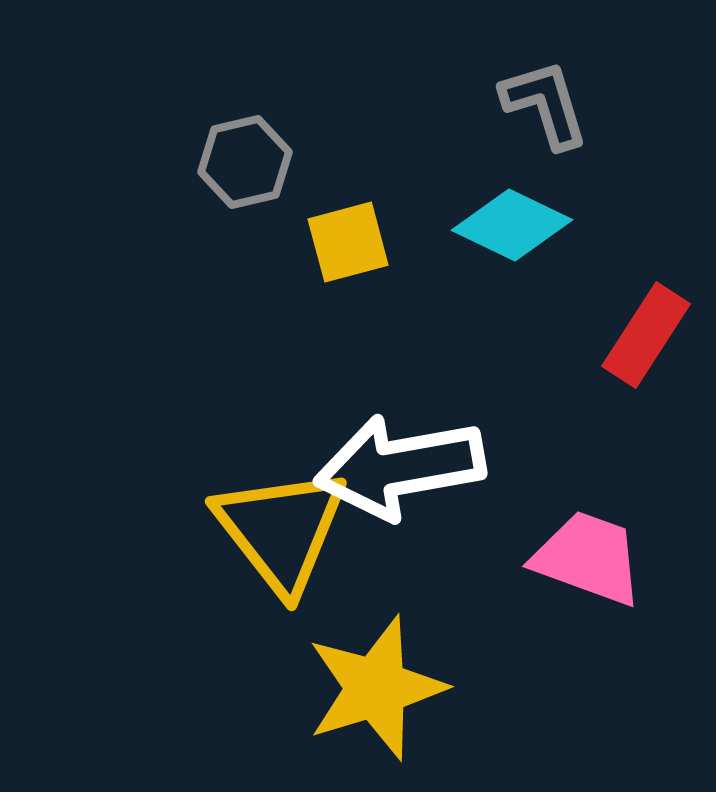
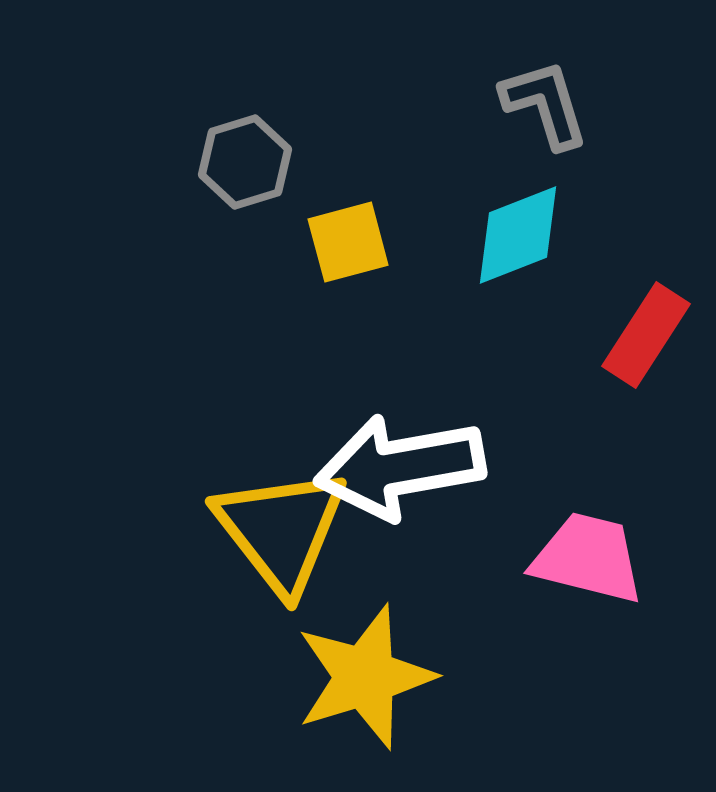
gray hexagon: rotated 4 degrees counterclockwise
cyan diamond: moved 6 px right, 10 px down; rotated 47 degrees counterclockwise
pink trapezoid: rotated 6 degrees counterclockwise
yellow star: moved 11 px left, 11 px up
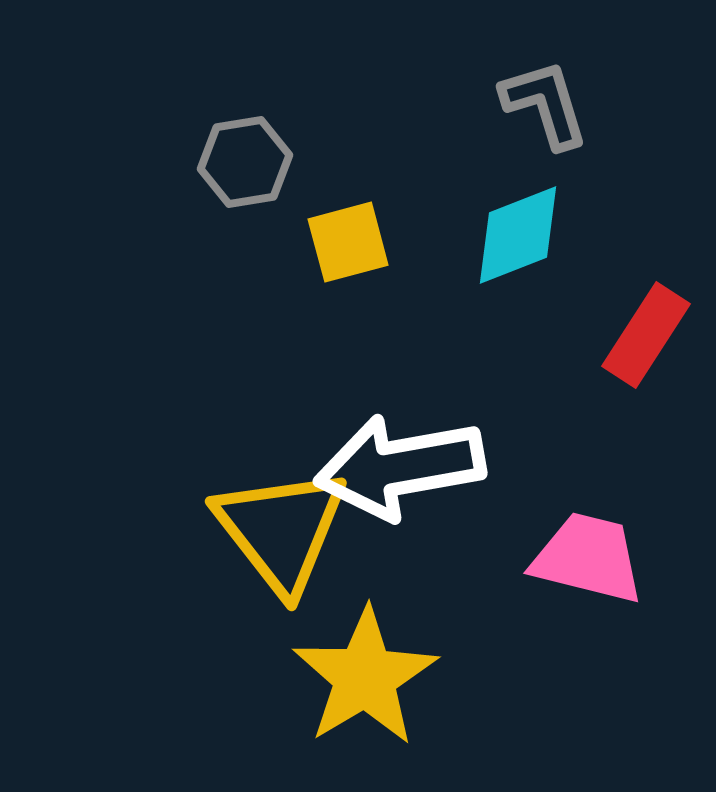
gray hexagon: rotated 8 degrees clockwise
yellow star: rotated 14 degrees counterclockwise
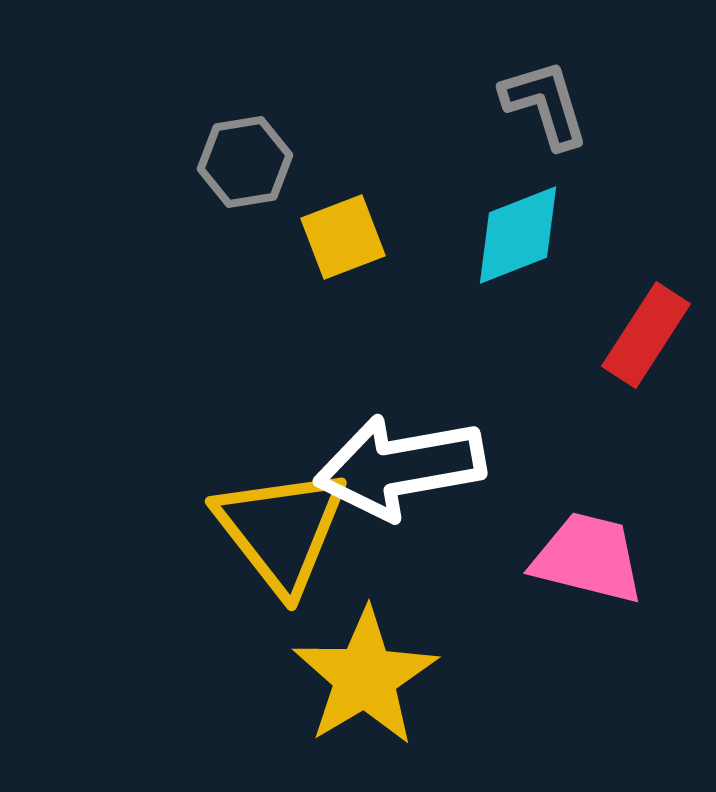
yellow square: moved 5 px left, 5 px up; rotated 6 degrees counterclockwise
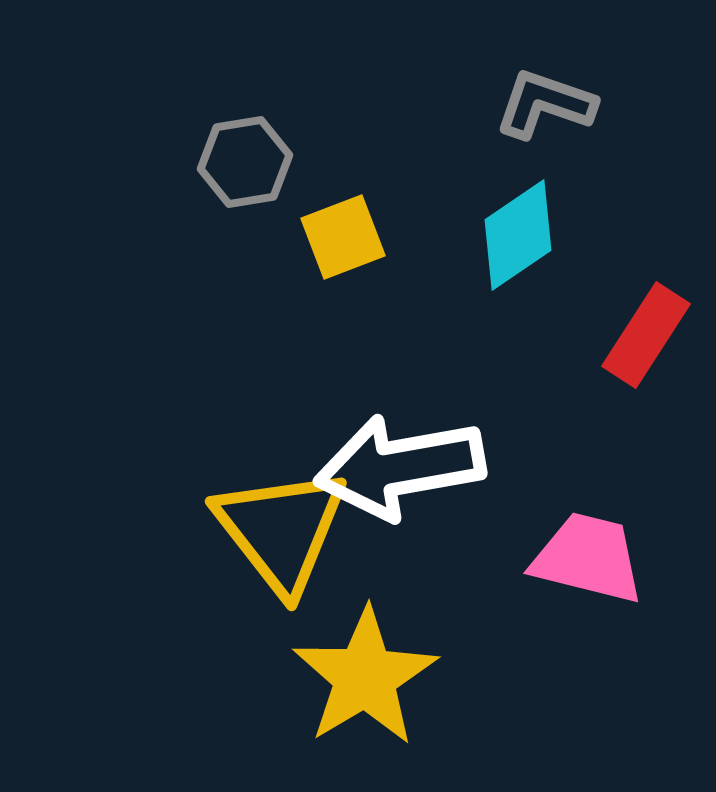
gray L-shape: rotated 54 degrees counterclockwise
cyan diamond: rotated 13 degrees counterclockwise
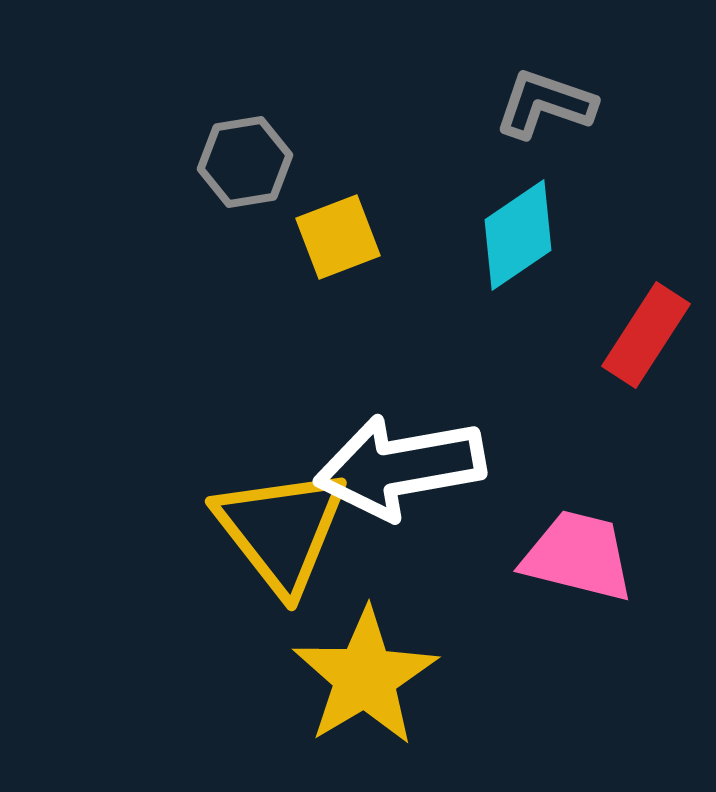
yellow square: moved 5 px left
pink trapezoid: moved 10 px left, 2 px up
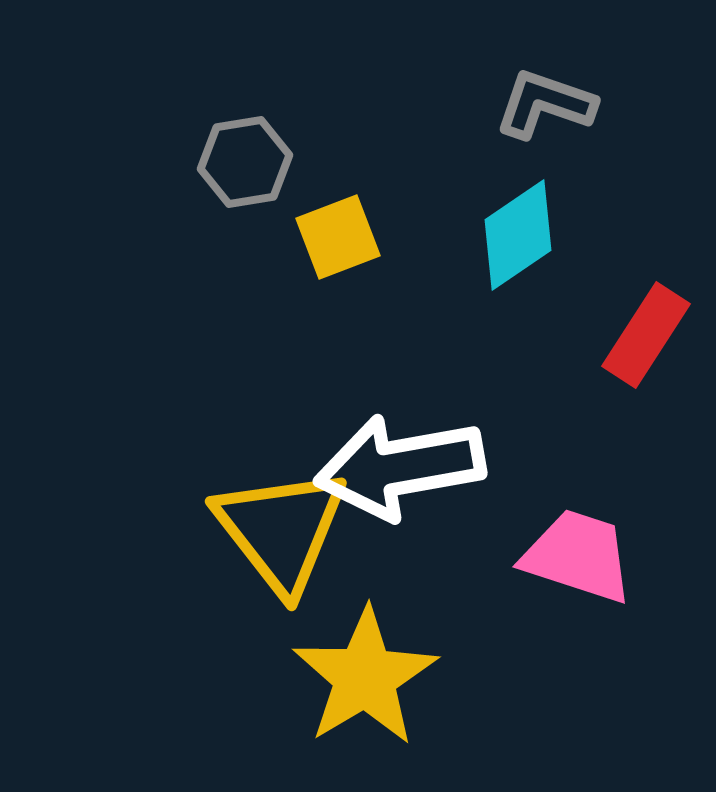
pink trapezoid: rotated 4 degrees clockwise
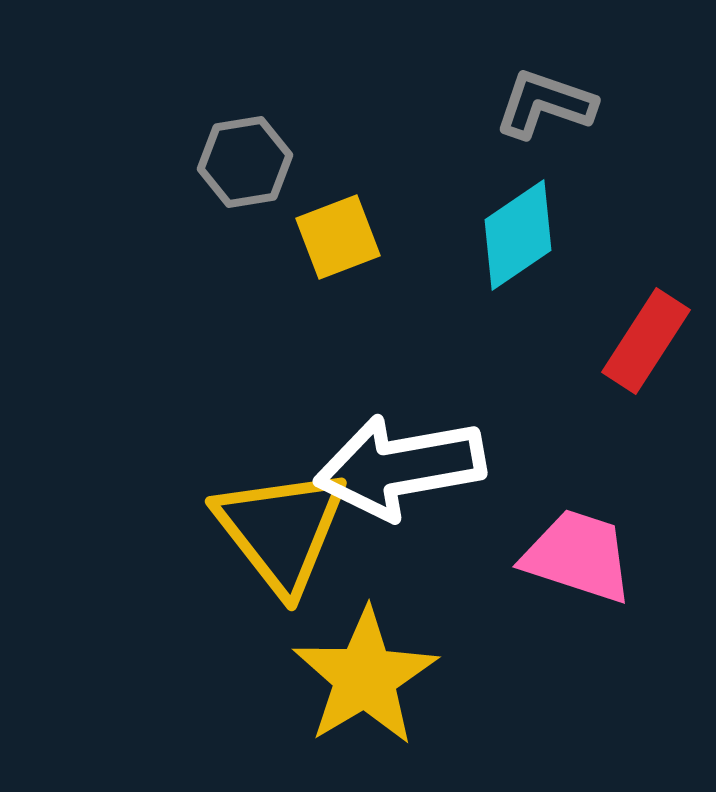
red rectangle: moved 6 px down
